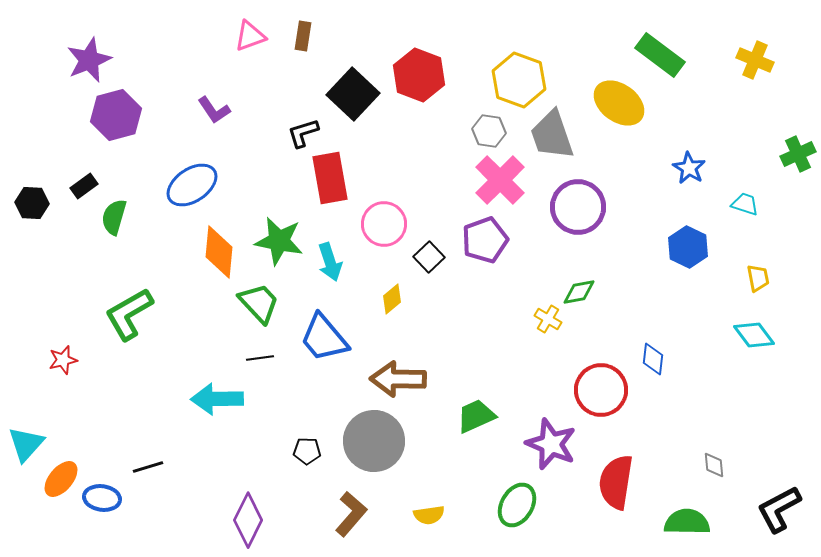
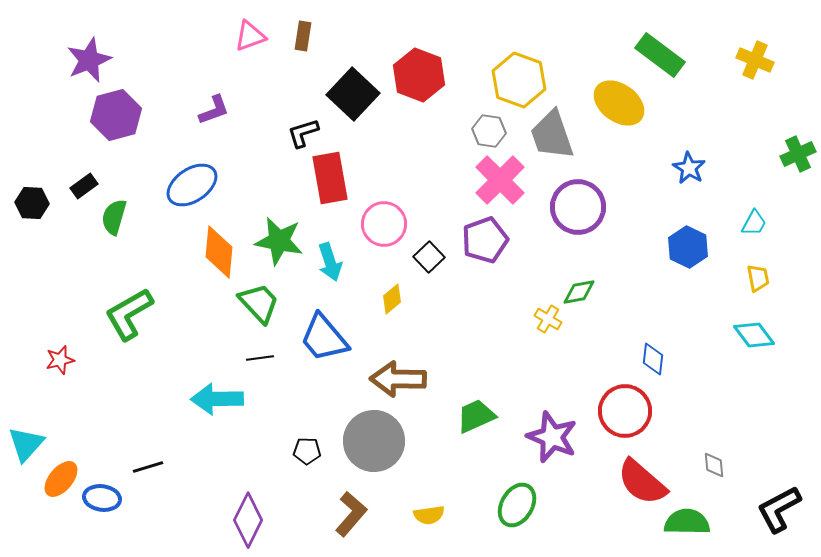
purple L-shape at (214, 110): rotated 76 degrees counterclockwise
cyan trapezoid at (745, 204): moved 9 px right, 19 px down; rotated 100 degrees clockwise
red star at (63, 360): moved 3 px left
red circle at (601, 390): moved 24 px right, 21 px down
purple star at (551, 444): moved 1 px right, 7 px up
red semicircle at (616, 482): moved 26 px right; rotated 58 degrees counterclockwise
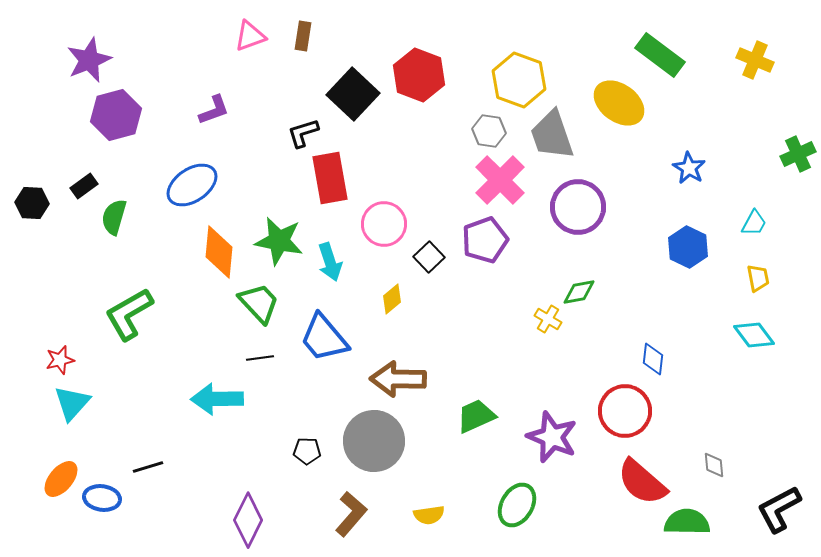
cyan triangle at (26, 444): moved 46 px right, 41 px up
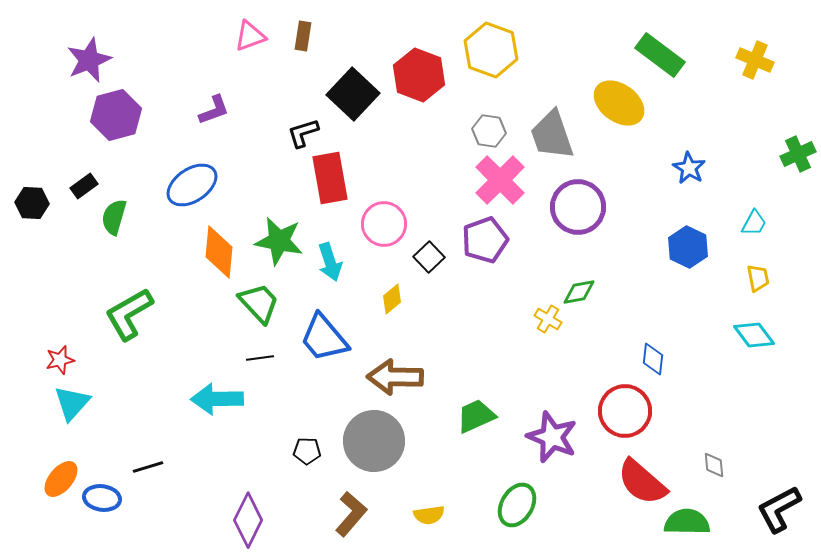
yellow hexagon at (519, 80): moved 28 px left, 30 px up
brown arrow at (398, 379): moved 3 px left, 2 px up
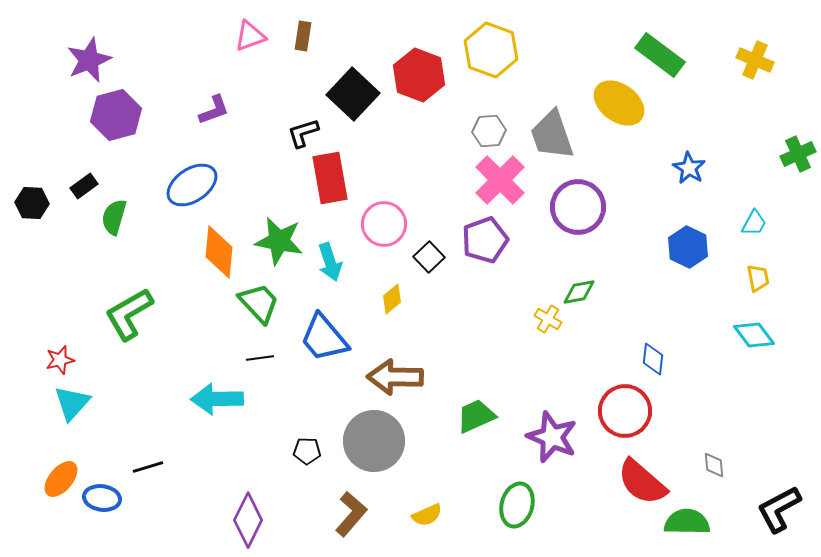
gray hexagon at (489, 131): rotated 12 degrees counterclockwise
green ellipse at (517, 505): rotated 15 degrees counterclockwise
yellow semicircle at (429, 515): moved 2 px left; rotated 16 degrees counterclockwise
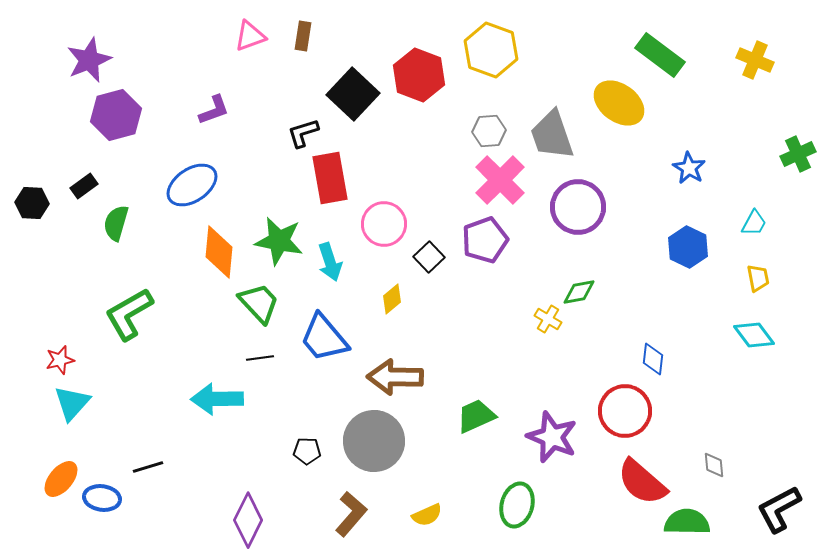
green semicircle at (114, 217): moved 2 px right, 6 px down
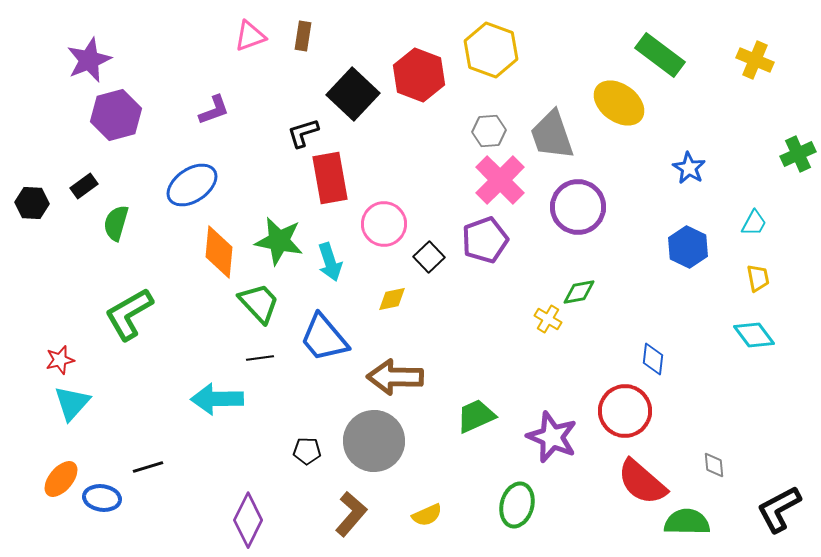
yellow diamond at (392, 299): rotated 28 degrees clockwise
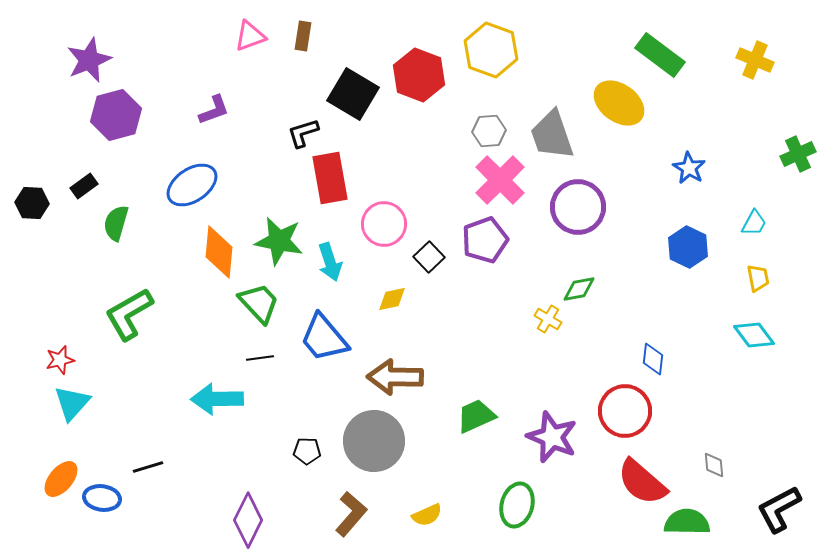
black square at (353, 94): rotated 12 degrees counterclockwise
green diamond at (579, 292): moved 3 px up
